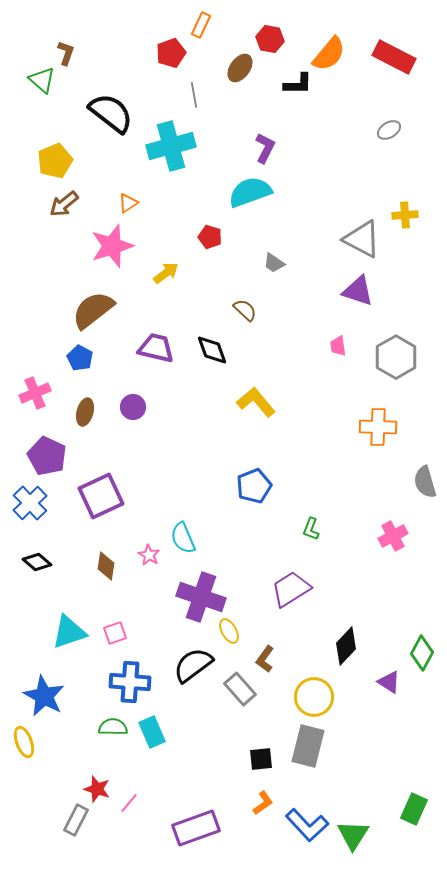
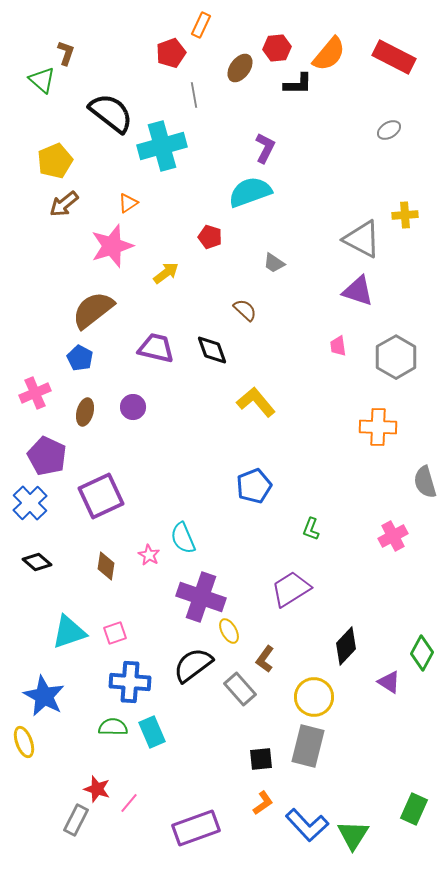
red hexagon at (270, 39): moved 7 px right, 9 px down; rotated 16 degrees counterclockwise
cyan cross at (171, 146): moved 9 px left
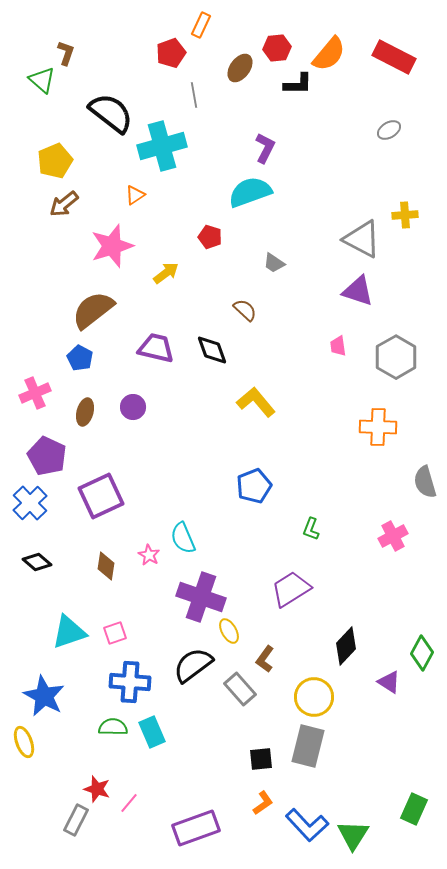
orange triangle at (128, 203): moved 7 px right, 8 px up
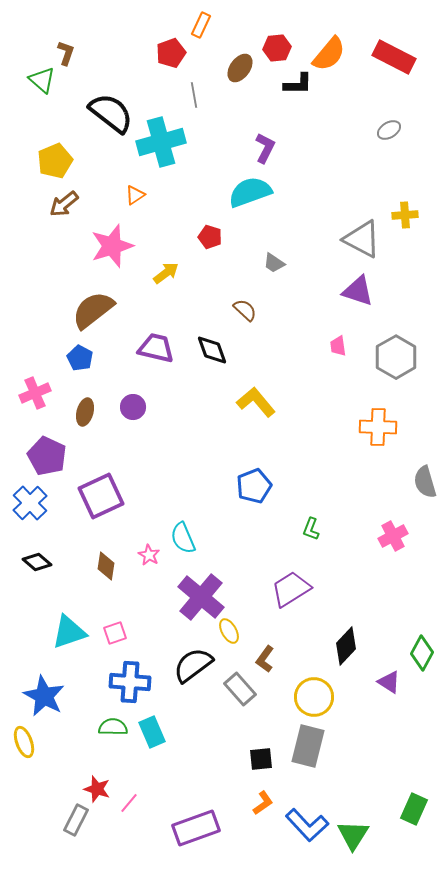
cyan cross at (162, 146): moved 1 px left, 4 px up
purple cross at (201, 597): rotated 21 degrees clockwise
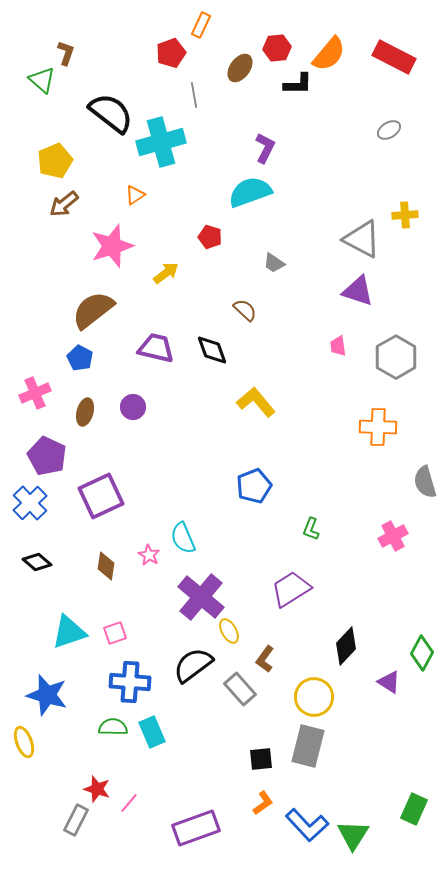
blue star at (44, 696): moved 3 px right, 1 px up; rotated 12 degrees counterclockwise
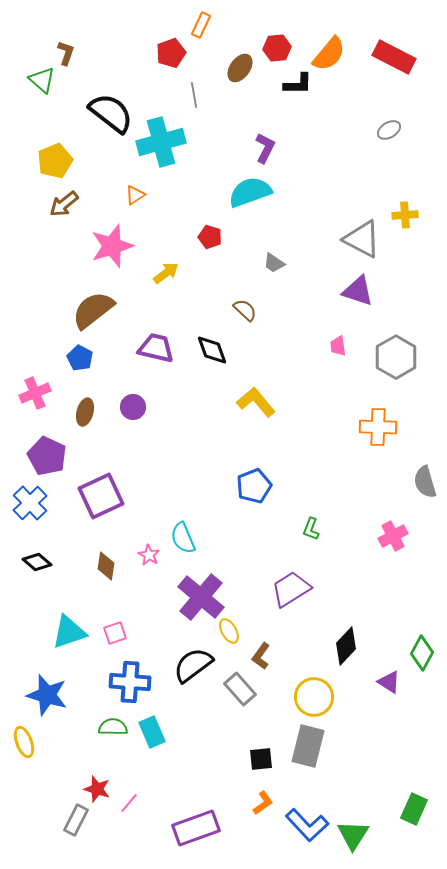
brown L-shape at (265, 659): moved 4 px left, 3 px up
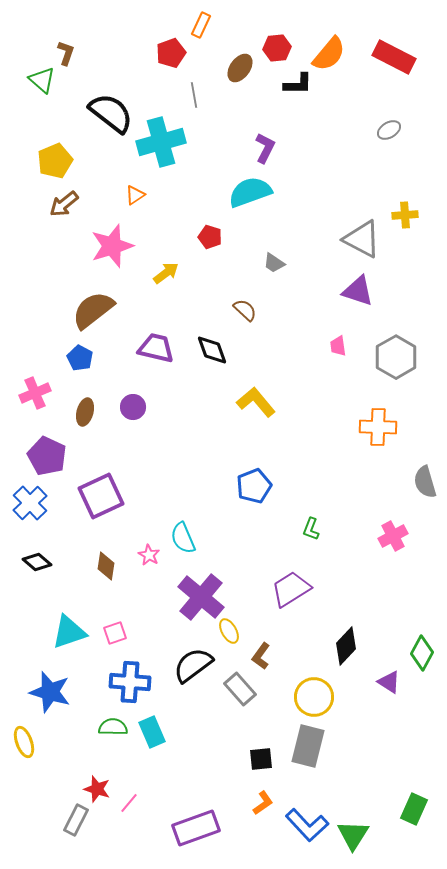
blue star at (47, 695): moved 3 px right, 3 px up
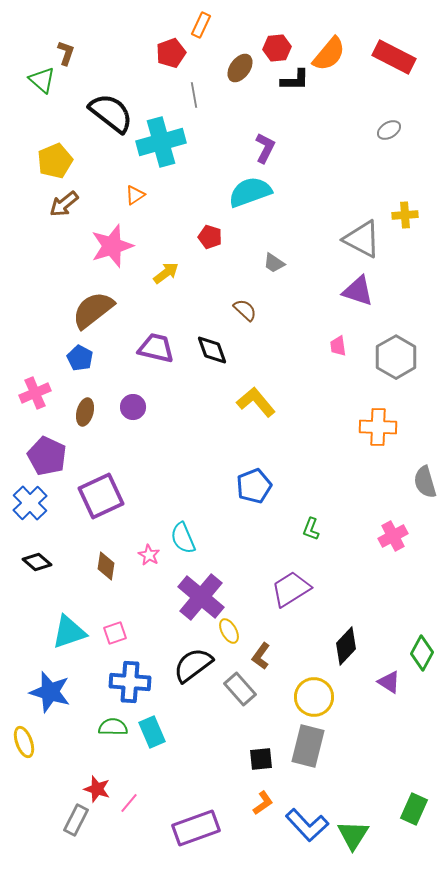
black L-shape at (298, 84): moved 3 px left, 4 px up
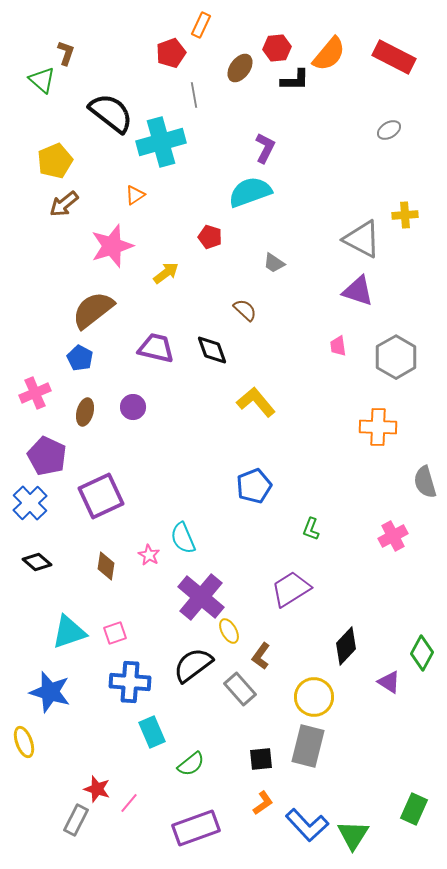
green semicircle at (113, 727): moved 78 px right, 37 px down; rotated 140 degrees clockwise
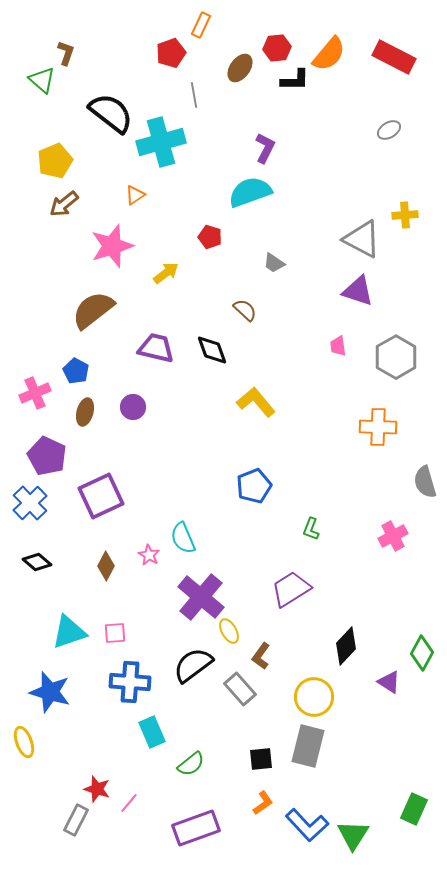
blue pentagon at (80, 358): moved 4 px left, 13 px down
brown diamond at (106, 566): rotated 20 degrees clockwise
pink square at (115, 633): rotated 15 degrees clockwise
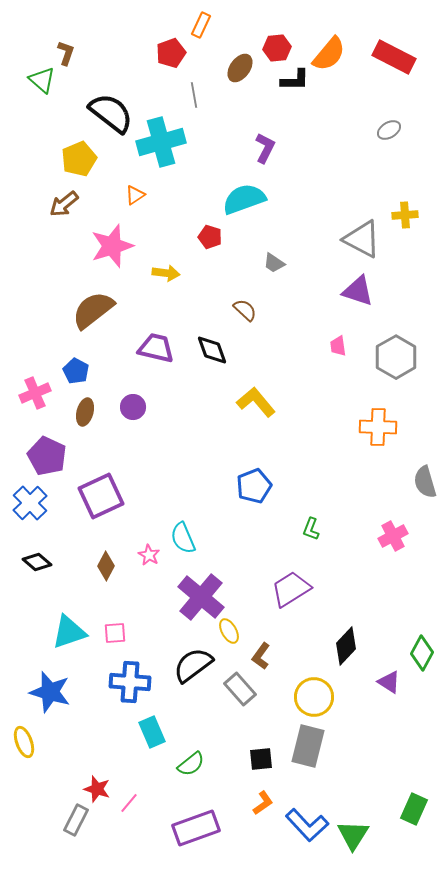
yellow pentagon at (55, 161): moved 24 px right, 2 px up
cyan semicircle at (250, 192): moved 6 px left, 7 px down
yellow arrow at (166, 273): rotated 44 degrees clockwise
